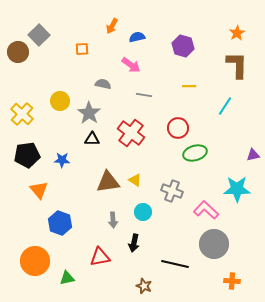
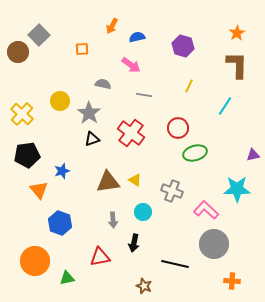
yellow line: rotated 64 degrees counterclockwise
black triangle: rotated 21 degrees counterclockwise
blue star: moved 11 px down; rotated 21 degrees counterclockwise
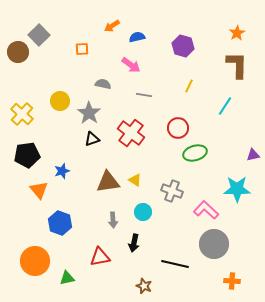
orange arrow: rotated 28 degrees clockwise
